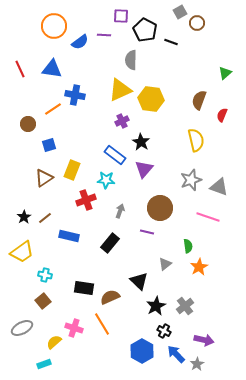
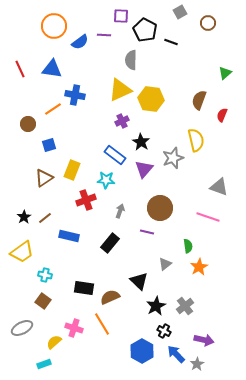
brown circle at (197, 23): moved 11 px right
gray star at (191, 180): moved 18 px left, 22 px up
brown square at (43, 301): rotated 14 degrees counterclockwise
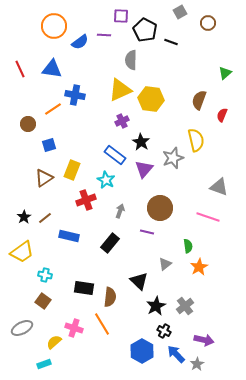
cyan star at (106, 180): rotated 24 degrees clockwise
brown semicircle at (110, 297): rotated 120 degrees clockwise
